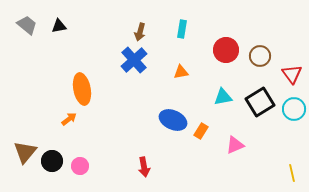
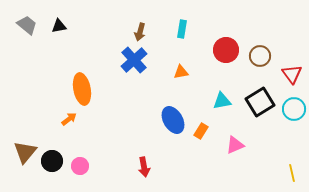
cyan triangle: moved 1 px left, 4 px down
blue ellipse: rotated 36 degrees clockwise
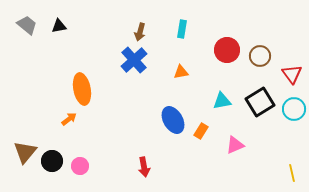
red circle: moved 1 px right
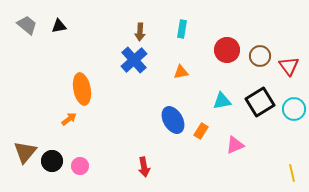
brown arrow: rotated 12 degrees counterclockwise
red triangle: moved 3 px left, 8 px up
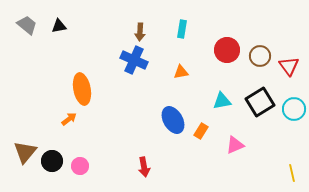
blue cross: rotated 24 degrees counterclockwise
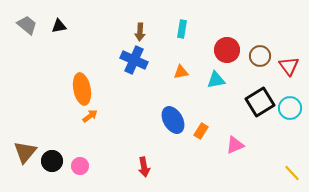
cyan triangle: moved 6 px left, 21 px up
cyan circle: moved 4 px left, 1 px up
orange arrow: moved 21 px right, 3 px up
yellow line: rotated 30 degrees counterclockwise
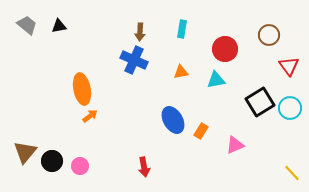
red circle: moved 2 px left, 1 px up
brown circle: moved 9 px right, 21 px up
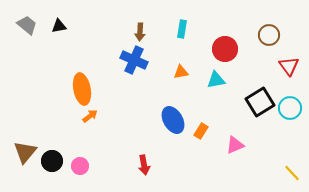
red arrow: moved 2 px up
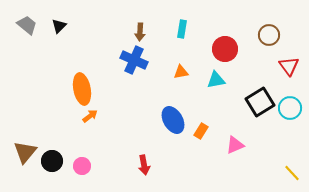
black triangle: rotated 35 degrees counterclockwise
pink circle: moved 2 px right
